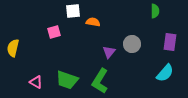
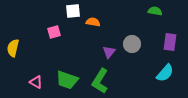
green semicircle: rotated 80 degrees counterclockwise
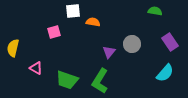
purple rectangle: rotated 42 degrees counterclockwise
pink triangle: moved 14 px up
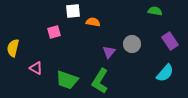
purple rectangle: moved 1 px up
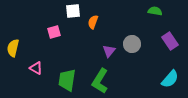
orange semicircle: rotated 80 degrees counterclockwise
purple triangle: moved 1 px up
cyan semicircle: moved 5 px right, 6 px down
green trapezoid: rotated 80 degrees clockwise
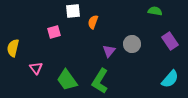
pink triangle: rotated 24 degrees clockwise
green trapezoid: rotated 45 degrees counterclockwise
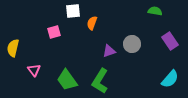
orange semicircle: moved 1 px left, 1 px down
purple triangle: rotated 32 degrees clockwise
pink triangle: moved 2 px left, 2 px down
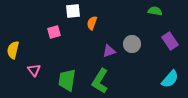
yellow semicircle: moved 2 px down
green trapezoid: rotated 45 degrees clockwise
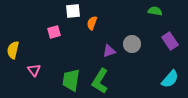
green trapezoid: moved 4 px right
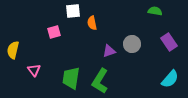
orange semicircle: rotated 32 degrees counterclockwise
purple rectangle: moved 1 px left, 1 px down
green trapezoid: moved 2 px up
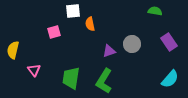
orange semicircle: moved 2 px left, 1 px down
green L-shape: moved 4 px right
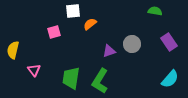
orange semicircle: rotated 64 degrees clockwise
green L-shape: moved 4 px left
